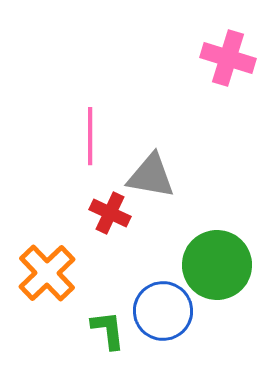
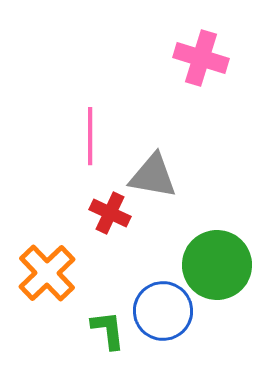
pink cross: moved 27 px left
gray triangle: moved 2 px right
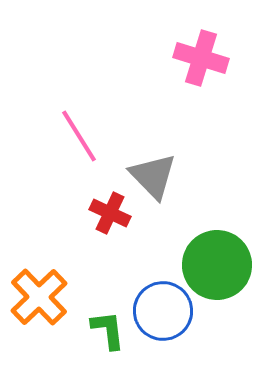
pink line: moved 11 px left; rotated 32 degrees counterclockwise
gray triangle: rotated 36 degrees clockwise
orange cross: moved 8 px left, 24 px down
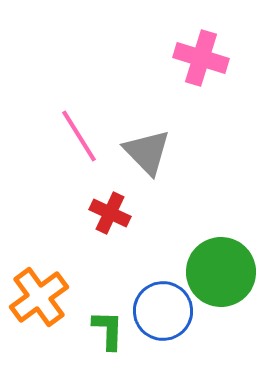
gray triangle: moved 6 px left, 24 px up
green circle: moved 4 px right, 7 px down
orange cross: rotated 8 degrees clockwise
green L-shape: rotated 9 degrees clockwise
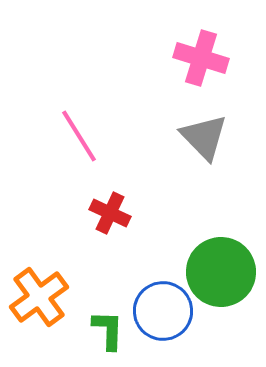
gray triangle: moved 57 px right, 15 px up
